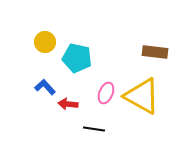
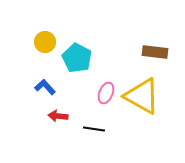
cyan pentagon: rotated 16 degrees clockwise
red arrow: moved 10 px left, 12 px down
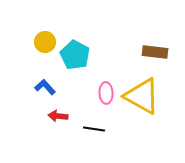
cyan pentagon: moved 2 px left, 3 px up
pink ellipse: rotated 25 degrees counterclockwise
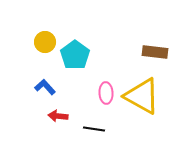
cyan pentagon: rotated 8 degrees clockwise
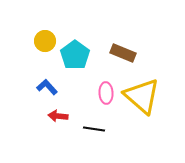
yellow circle: moved 1 px up
brown rectangle: moved 32 px left, 1 px down; rotated 15 degrees clockwise
blue L-shape: moved 2 px right
yellow triangle: rotated 12 degrees clockwise
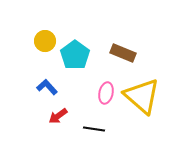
pink ellipse: rotated 15 degrees clockwise
red arrow: rotated 42 degrees counterclockwise
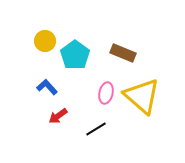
black line: moved 2 px right; rotated 40 degrees counterclockwise
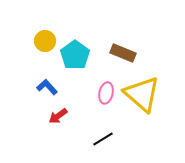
yellow triangle: moved 2 px up
black line: moved 7 px right, 10 px down
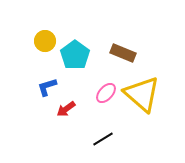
blue L-shape: rotated 65 degrees counterclockwise
pink ellipse: rotated 30 degrees clockwise
red arrow: moved 8 px right, 7 px up
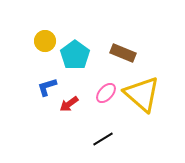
red arrow: moved 3 px right, 5 px up
